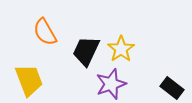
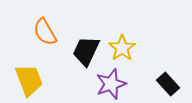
yellow star: moved 1 px right, 1 px up
black rectangle: moved 4 px left, 4 px up; rotated 10 degrees clockwise
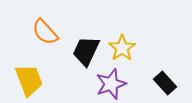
orange semicircle: rotated 12 degrees counterclockwise
black rectangle: moved 3 px left, 1 px up
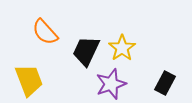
black rectangle: rotated 70 degrees clockwise
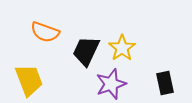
orange semicircle: rotated 28 degrees counterclockwise
black rectangle: rotated 40 degrees counterclockwise
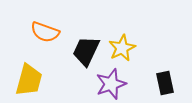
yellow star: rotated 8 degrees clockwise
yellow trapezoid: rotated 36 degrees clockwise
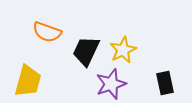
orange semicircle: moved 2 px right
yellow star: moved 1 px right, 2 px down
yellow trapezoid: moved 1 px left, 1 px down
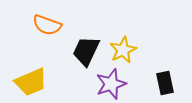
orange semicircle: moved 7 px up
yellow trapezoid: moved 3 px right, 1 px down; rotated 52 degrees clockwise
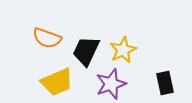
orange semicircle: moved 13 px down
yellow trapezoid: moved 26 px right
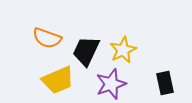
yellow trapezoid: moved 1 px right, 2 px up
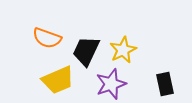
black rectangle: moved 1 px down
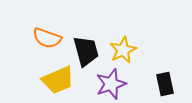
black trapezoid: rotated 140 degrees clockwise
